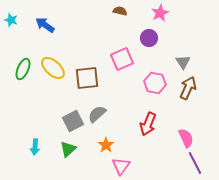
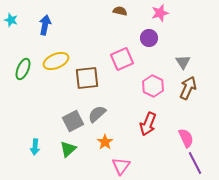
pink star: rotated 12 degrees clockwise
blue arrow: rotated 66 degrees clockwise
yellow ellipse: moved 3 px right, 7 px up; rotated 65 degrees counterclockwise
pink hexagon: moved 2 px left, 3 px down; rotated 15 degrees clockwise
orange star: moved 1 px left, 3 px up
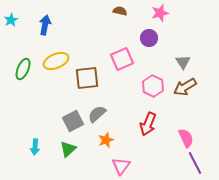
cyan star: rotated 24 degrees clockwise
brown arrow: moved 3 px left, 1 px up; rotated 145 degrees counterclockwise
orange star: moved 1 px right, 2 px up; rotated 14 degrees clockwise
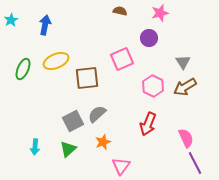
orange star: moved 3 px left, 2 px down
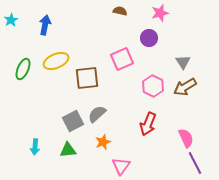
green triangle: moved 1 px down; rotated 36 degrees clockwise
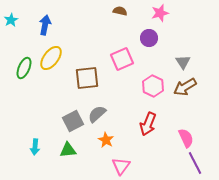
yellow ellipse: moved 5 px left, 3 px up; rotated 30 degrees counterclockwise
green ellipse: moved 1 px right, 1 px up
orange star: moved 3 px right, 2 px up; rotated 21 degrees counterclockwise
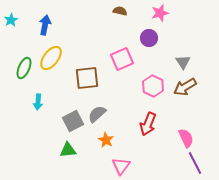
cyan arrow: moved 3 px right, 45 px up
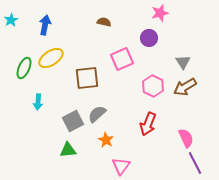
brown semicircle: moved 16 px left, 11 px down
yellow ellipse: rotated 20 degrees clockwise
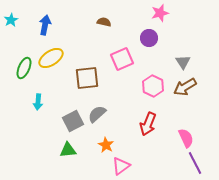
orange star: moved 5 px down
pink triangle: rotated 18 degrees clockwise
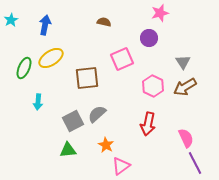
red arrow: rotated 10 degrees counterclockwise
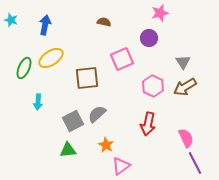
cyan star: rotated 24 degrees counterclockwise
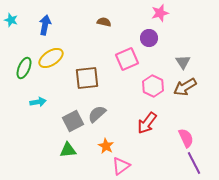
pink square: moved 5 px right
cyan arrow: rotated 105 degrees counterclockwise
red arrow: moved 1 px left, 1 px up; rotated 25 degrees clockwise
orange star: moved 1 px down
purple line: moved 1 px left
